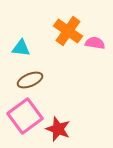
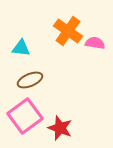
red star: moved 2 px right, 1 px up
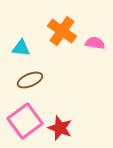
orange cross: moved 6 px left
pink square: moved 5 px down
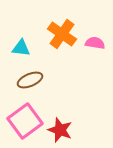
orange cross: moved 3 px down
red star: moved 2 px down
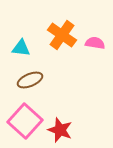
orange cross: moved 1 px down
pink square: rotated 12 degrees counterclockwise
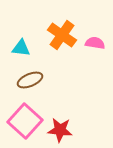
red star: rotated 15 degrees counterclockwise
